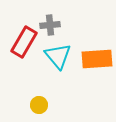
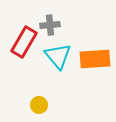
orange rectangle: moved 2 px left
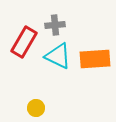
gray cross: moved 5 px right
cyan triangle: rotated 24 degrees counterclockwise
yellow circle: moved 3 px left, 3 px down
